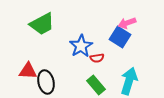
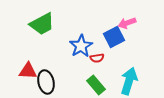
blue square: moved 6 px left; rotated 30 degrees clockwise
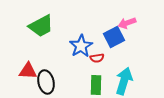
green trapezoid: moved 1 px left, 2 px down
cyan arrow: moved 5 px left
green rectangle: rotated 42 degrees clockwise
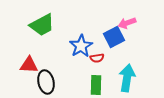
green trapezoid: moved 1 px right, 1 px up
red triangle: moved 1 px right, 6 px up
cyan arrow: moved 3 px right, 3 px up; rotated 8 degrees counterclockwise
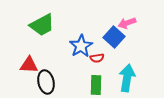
blue square: rotated 20 degrees counterclockwise
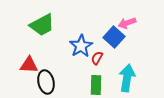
red semicircle: rotated 128 degrees clockwise
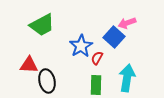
black ellipse: moved 1 px right, 1 px up
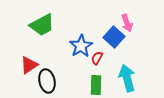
pink arrow: rotated 90 degrees counterclockwise
red triangle: rotated 36 degrees counterclockwise
cyan arrow: rotated 24 degrees counterclockwise
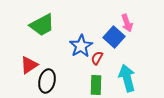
black ellipse: rotated 25 degrees clockwise
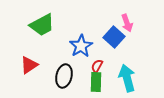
red semicircle: moved 8 px down
black ellipse: moved 17 px right, 5 px up
green rectangle: moved 3 px up
